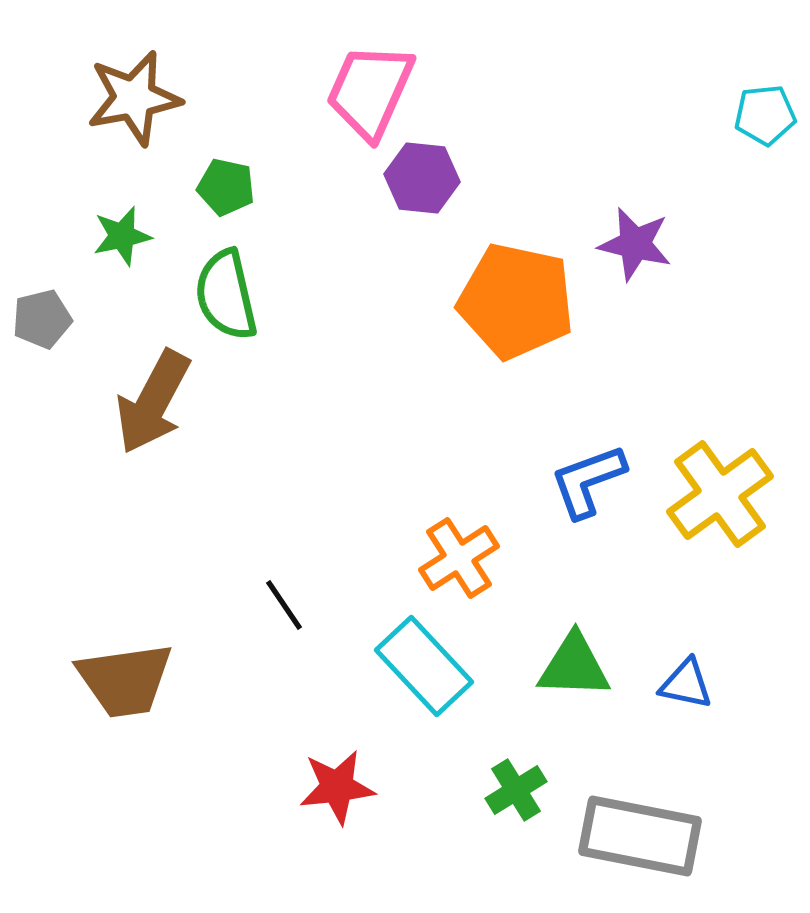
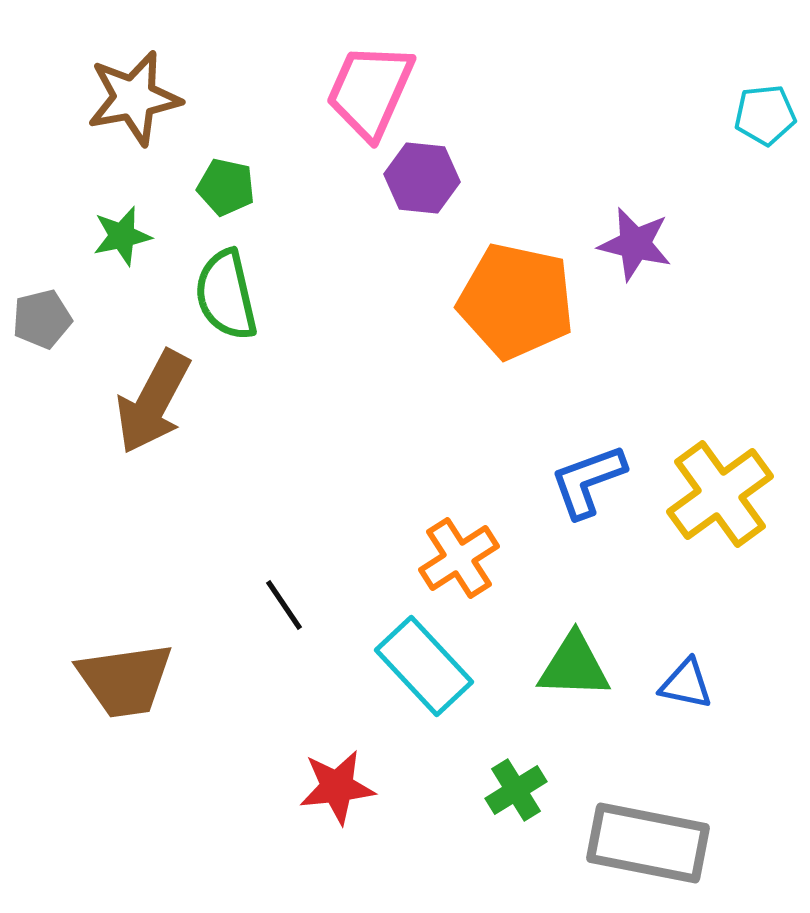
gray rectangle: moved 8 px right, 7 px down
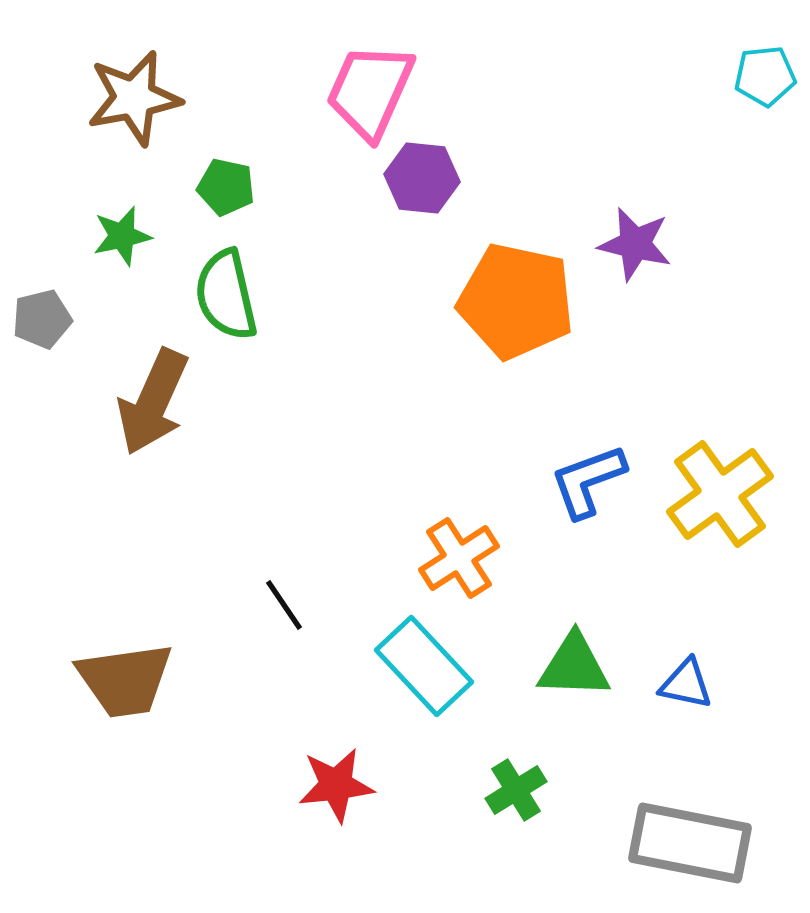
cyan pentagon: moved 39 px up
brown arrow: rotated 4 degrees counterclockwise
red star: moved 1 px left, 2 px up
gray rectangle: moved 42 px right
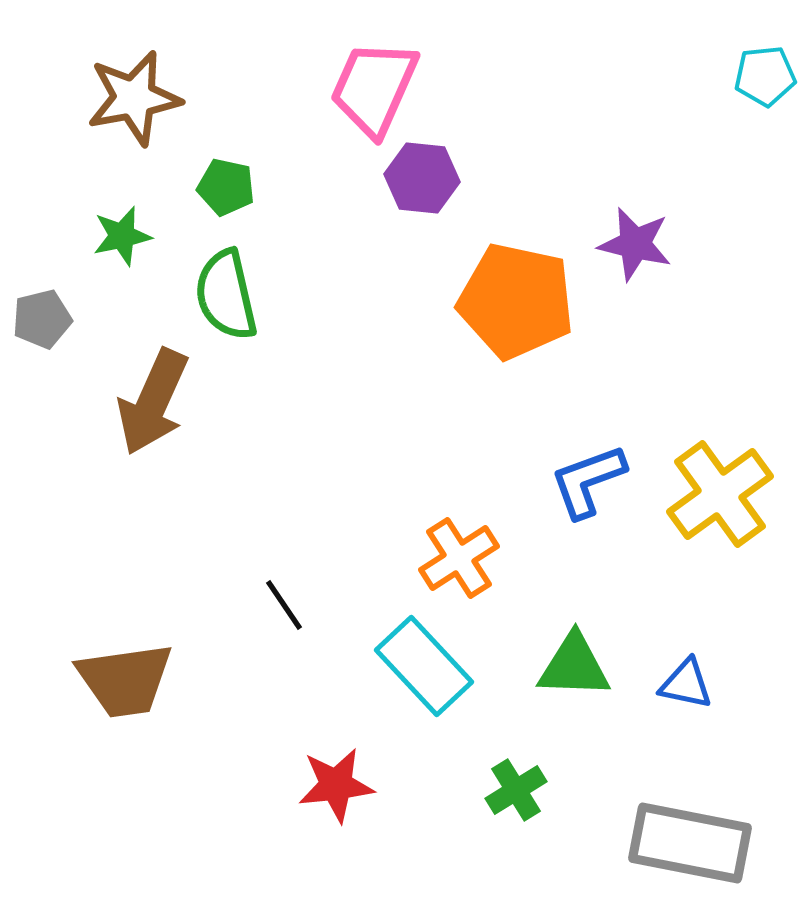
pink trapezoid: moved 4 px right, 3 px up
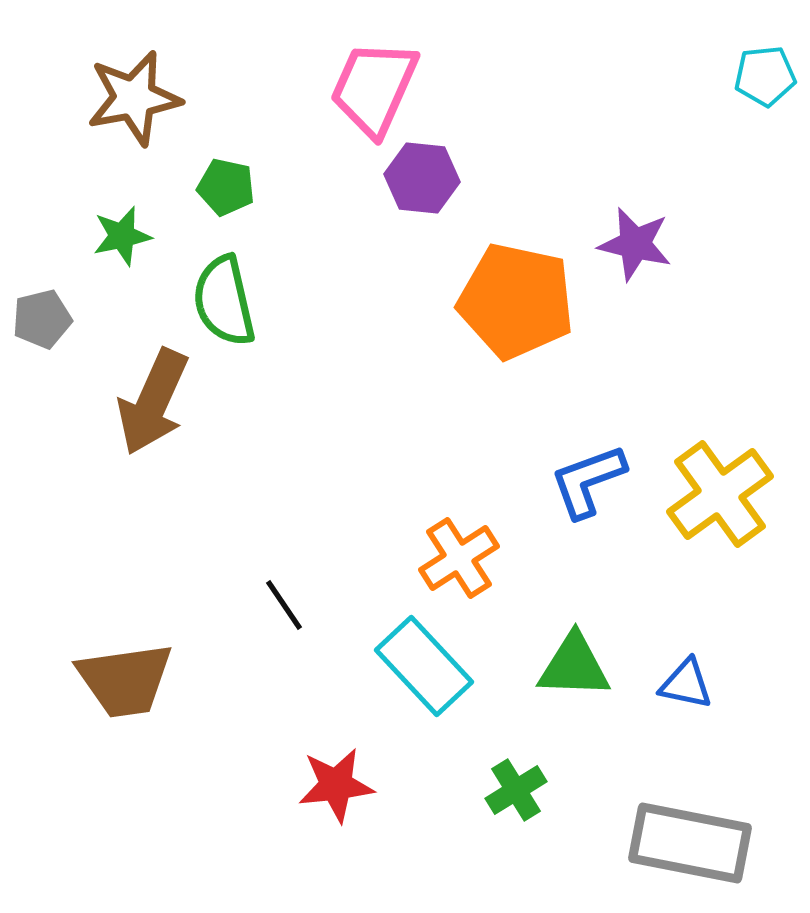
green semicircle: moved 2 px left, 6 px down
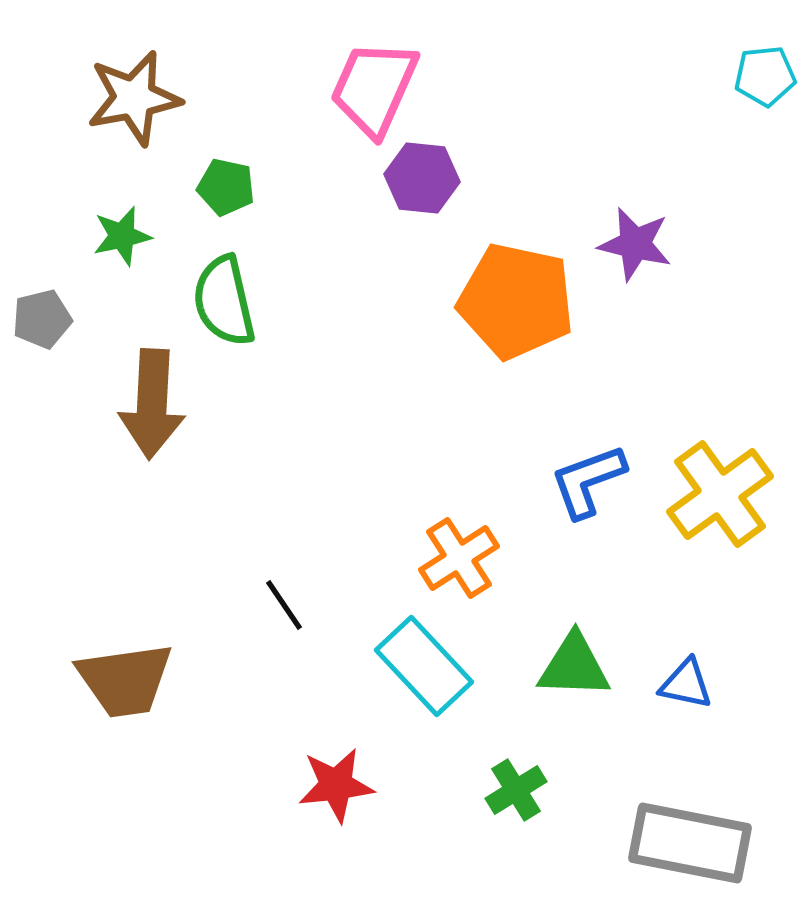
brown arrow: moved 1 px left, 2 px down; rotated 21 degrees counterclockwise
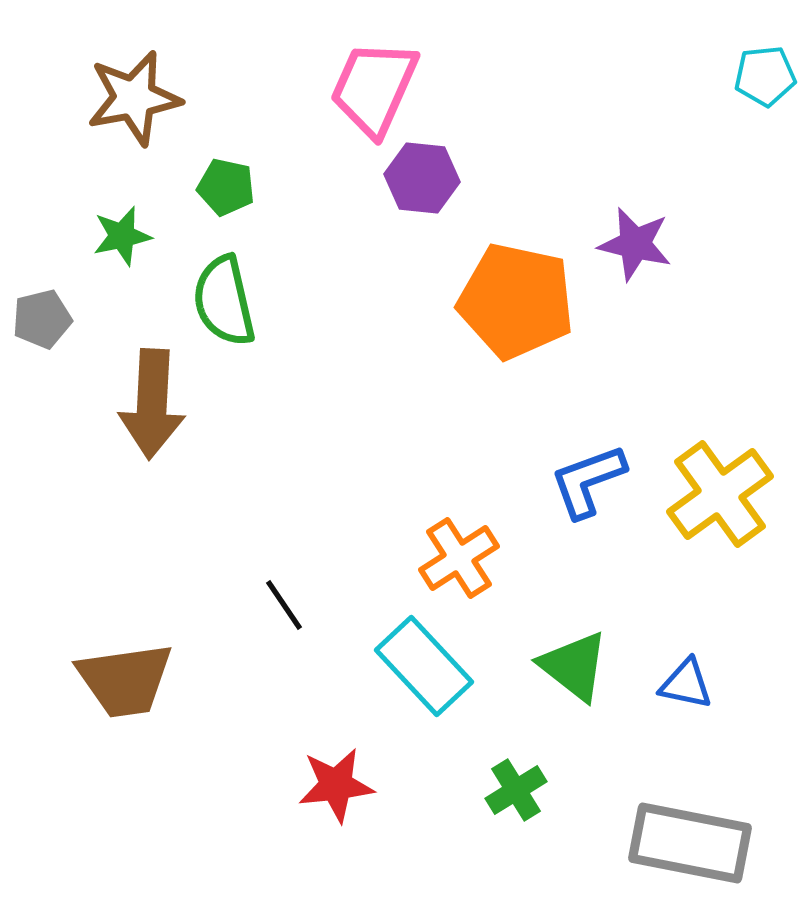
green triangle: rotated 36 degrees clockwise
